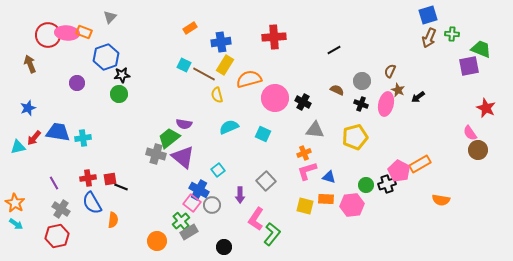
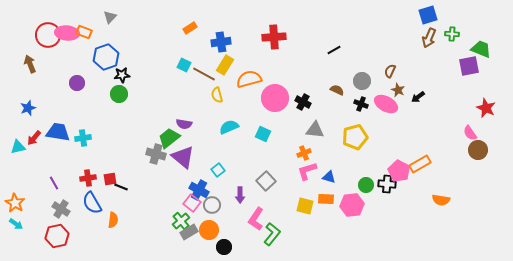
pink ellipse at (386, 104): rotated 75 degrees counterclockwise
black cross at (387, 184): rotated 24 degrees clockwise
orange circle at (157, 241): moved 52 px right, 11 px up
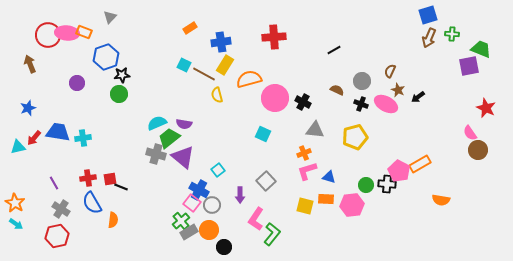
cyan semicircle at (229, 127): moved 72 px left, 4 px up
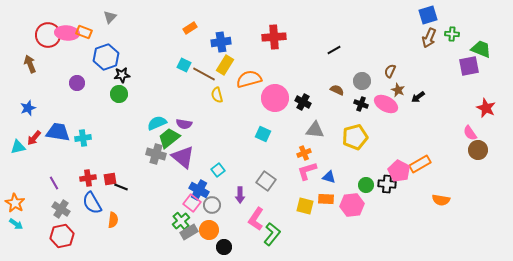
gray square at (266, 181): rotated 12 degrees counterclockwise
red hexagon at (57, 236): moved 5 px right
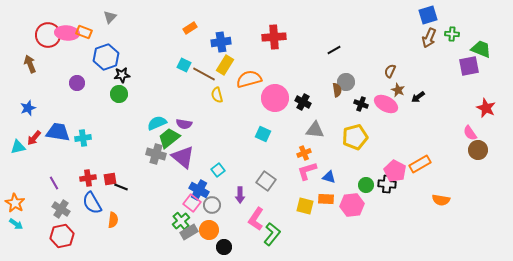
gray circle at (362, 81): moved 16 px left, 1 px down
brown semicircle at (337, 90): rotated 56 degrees clockwise
pink pentagon at (399, 171): moved 4 px left
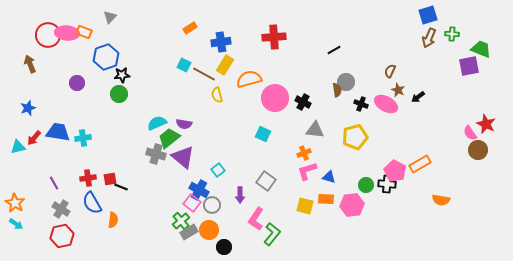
red star at (486, 108): moved 16 px down
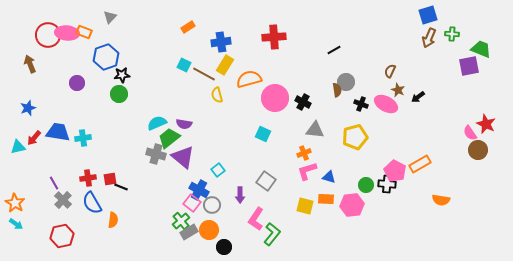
orange rectangle at (190, 28): moved 2 px left, 1 px up
gray cross at (61, 209): moved 2 px right, 9 px up; rotated 12 degrees clockwise
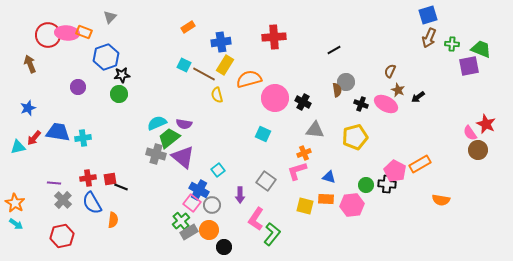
green cross at (452, 34): moved 10 px down
purple circle at (77, 83): moved 1 px right, 4 px down
pink L-shape at (307, 171): moved 10 px left
purple line at (54, 183): rotated 56 degrees counterclockwise
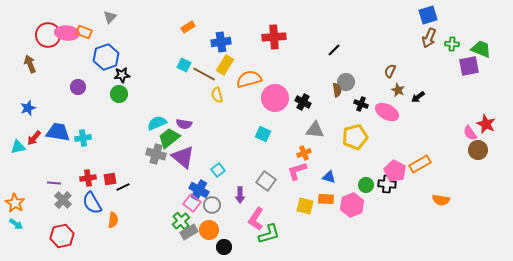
black line at (334, 50): rotated 16 degrees counterclockwise
pink ellipse at (386, 104): moved 1 px right, 8 px down
black line at (121, 187): moved 2 px right; rotated 48 degrees counterclockwise
pink hexagon at (352, 205): rotated 15 degrees counterclockwise
green L-shape at (272, 234): moved 3 px left; rotated 35 degrees clockwise
